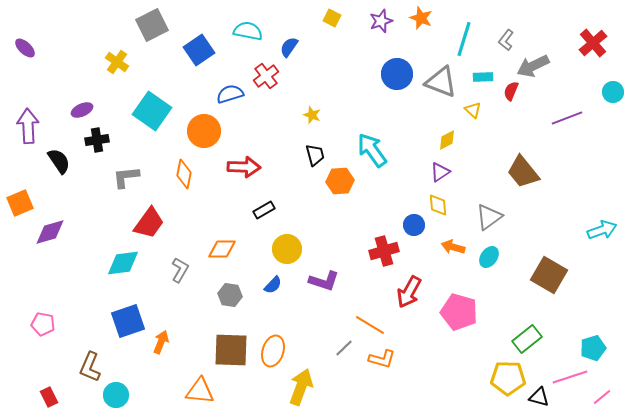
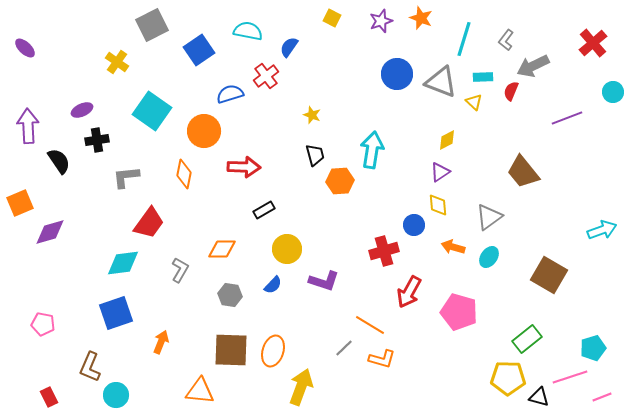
yellow triangle at (473, 110): moved 1 px right, 8 px up
cyan arrow at (372, 150): rotated 45 degrees clockwise
blue square at (128, 321): moved 12 px left, 8 px up
pink line at (602, 397): rotated 18 degrees clockwise
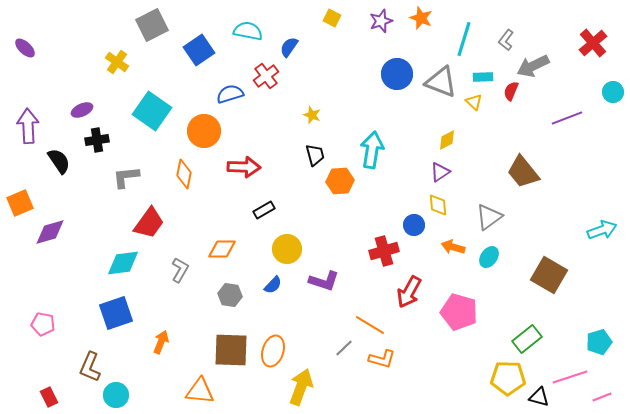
cyan pentagon at (593, 348): moved 6 px right, 6 px up
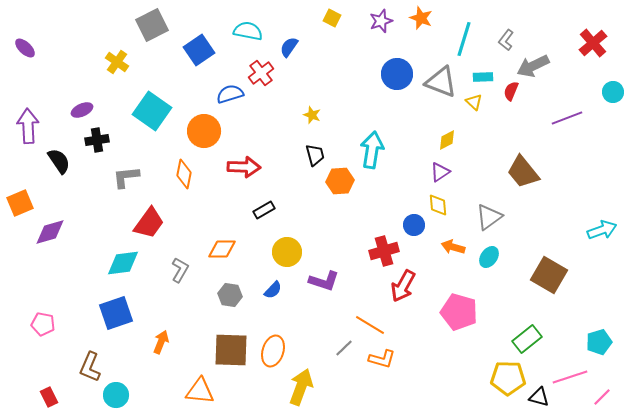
red cross at (266, 76): moved 5 px left, 3 px up
yellow circle at (287, 249): moved 3 px down
blue semicircle at (273, 285): moved 5 px down
red arrow at (409, 292): moved 6 px left, 6 px up
pink line at (602, 397): rotated 24 degrees counterclockwise
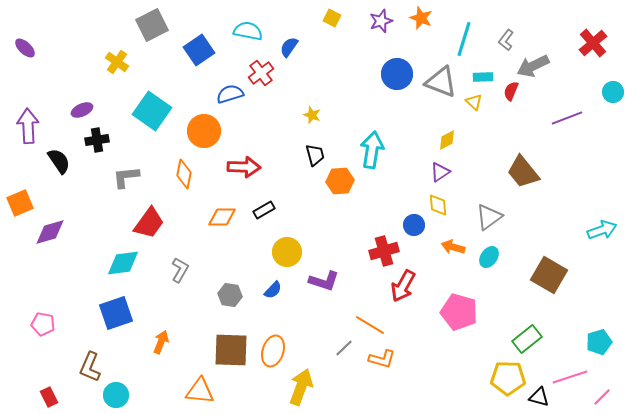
orange diamond at (222, 249): moved 32 px up
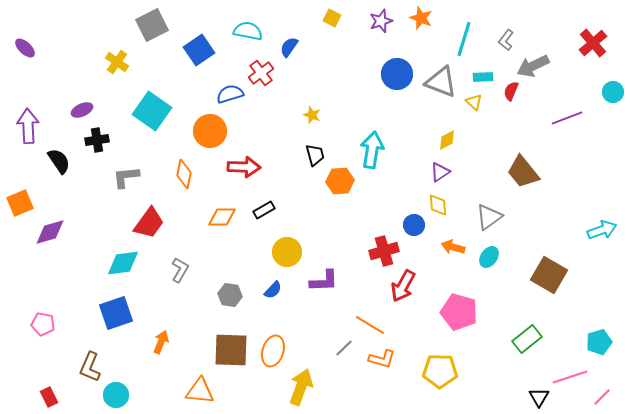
orange circle at (204, 131): moved 6 px right
purple L-shape at (324, 281): rotated 20 degrees counterclockwise
yellow pentagon at (508, 378): moved 68 px left, 7 px up
black triangle at (539, 397): rotated 45 degrees clockwise
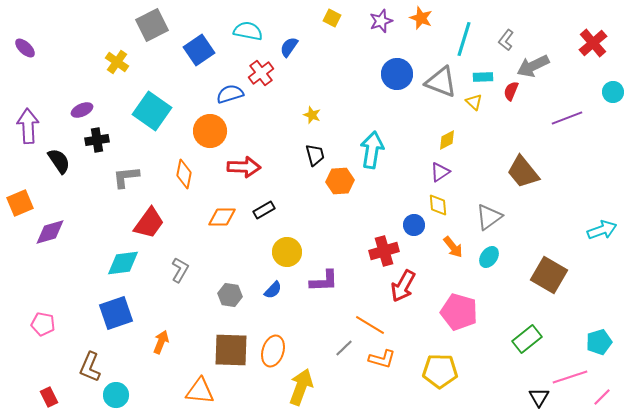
orange arrow at (453, 247): rotated 145 degrees counterclockwise
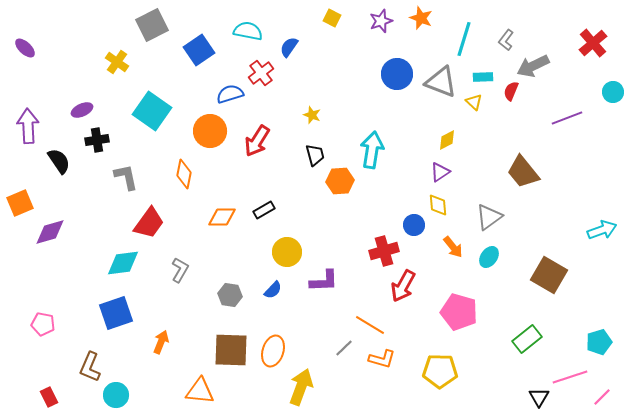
red arrow at (244, 167): moved 13 px right, 26 px up; rotated 120 degrees clockwise
gray L-shape at (126, 177): rotated 84 degrees clockwise
